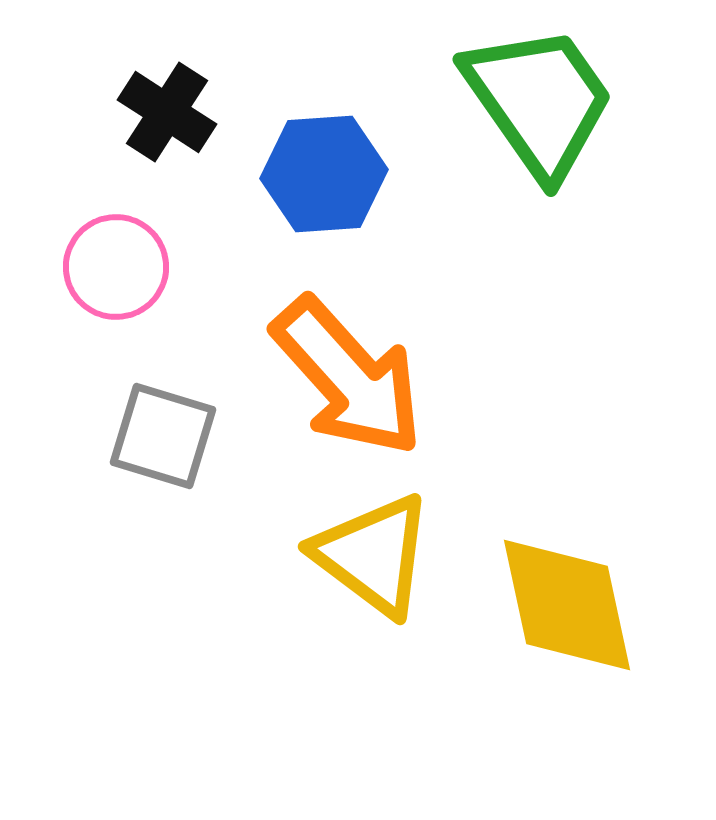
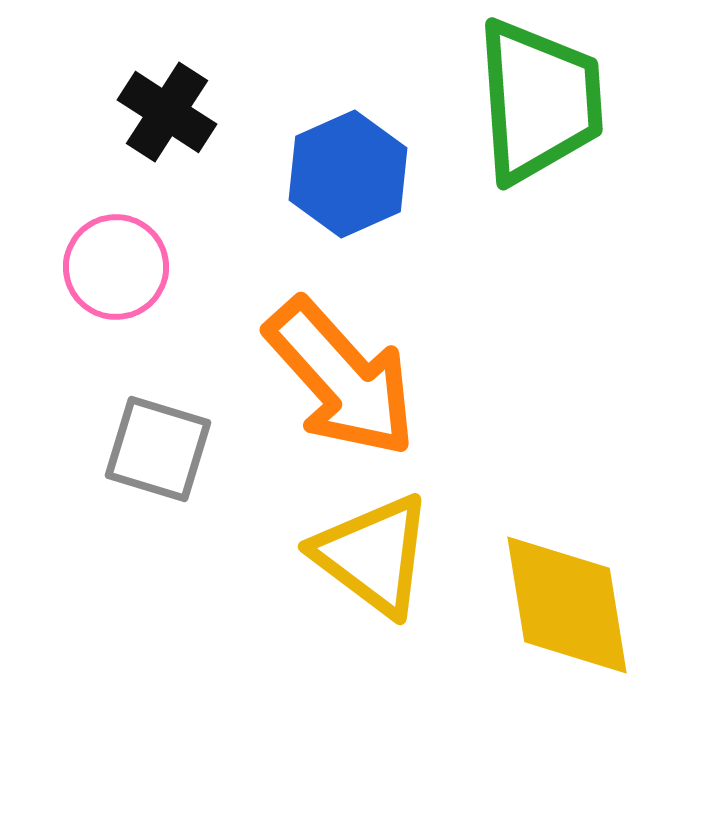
green trapezoid: rotated 31 degrees clockwise
blue hexagon: moved 24 px right; rotated 20 degrees counterclockwise
orange arrow: moved 7 px left, 1 px down
gray square: moved 5 px left, 13 px down
yellow diamond: rotated 3 degrees clockwise
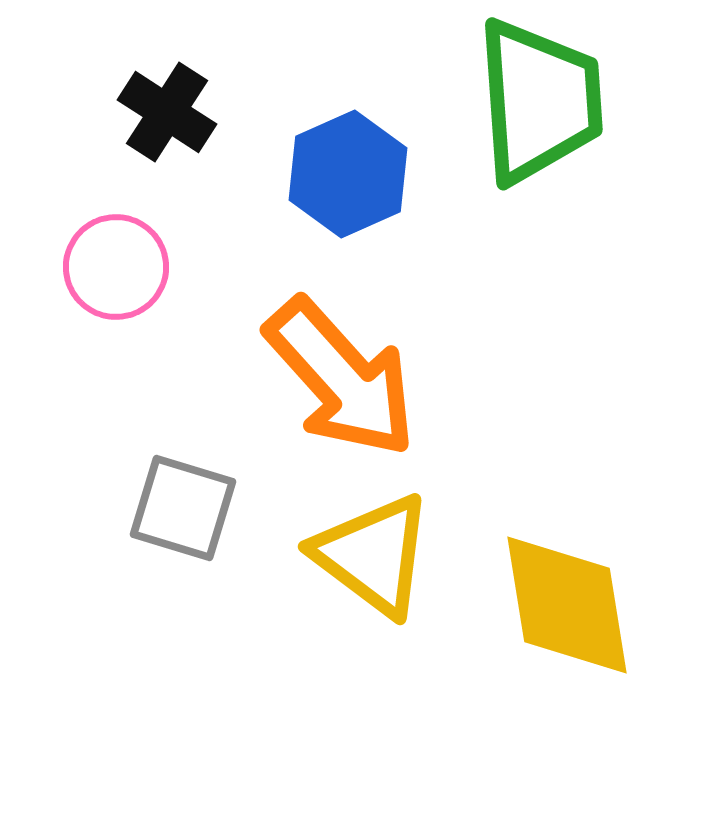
gray square: moved 25 px right, 59 px down
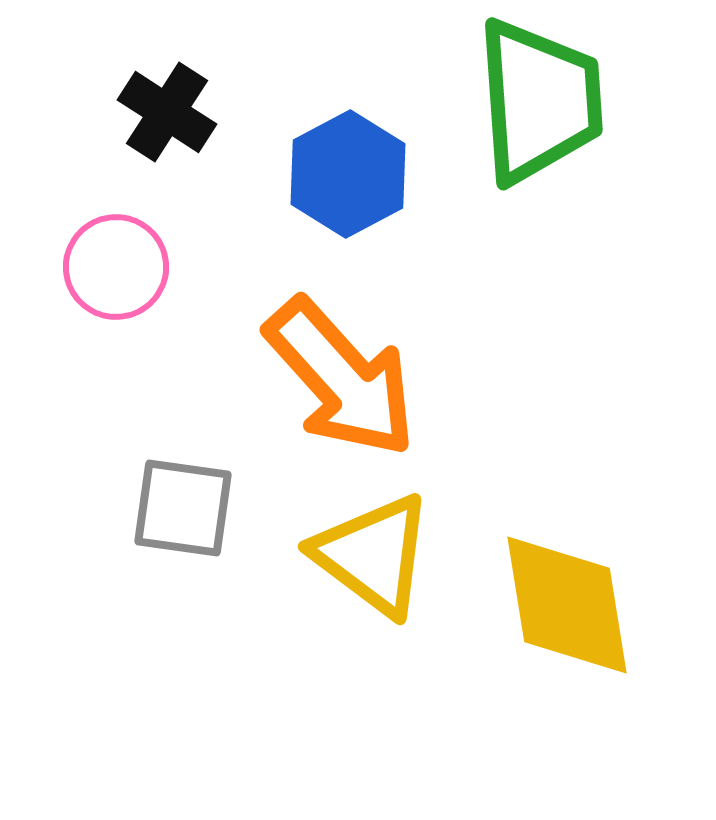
blue hexagon: rotated 4 degrees counterclockwise
gray square: rotated 9 degrees counterclockwise
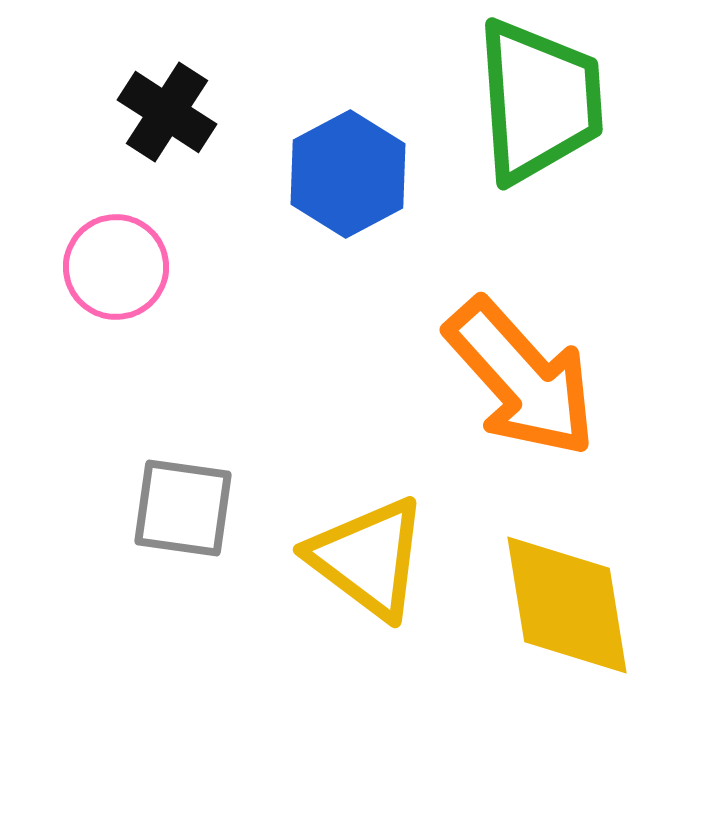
orange arrow: moved 180 px right
yellow triangle: moved 5 px left, 3 px down
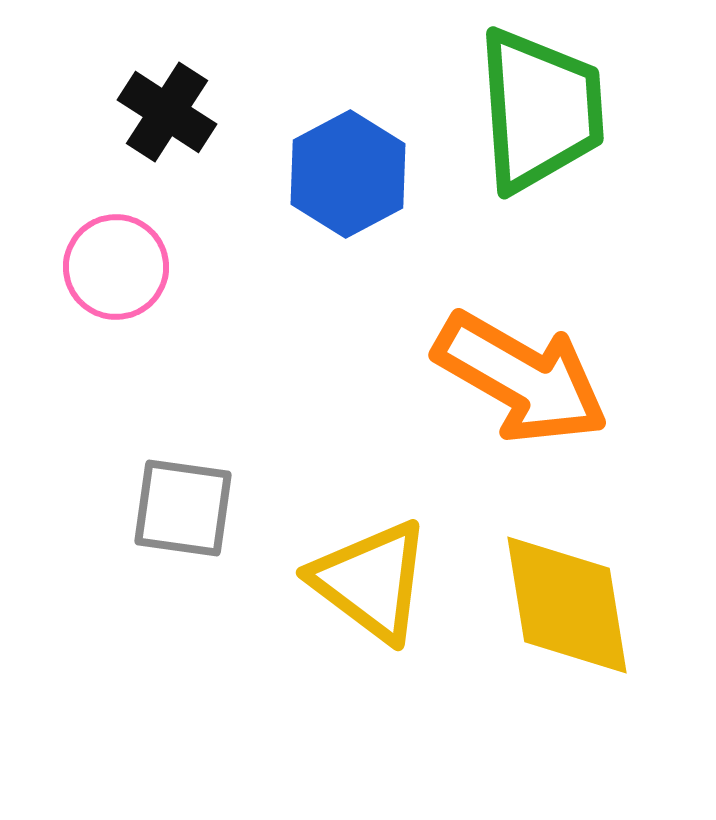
green trapezoid: moved 1 px right, 9 px down
orange arrow: rotated 18 degrees counterclockwise
yellow triangle: moved 3 px right, 23 px down
